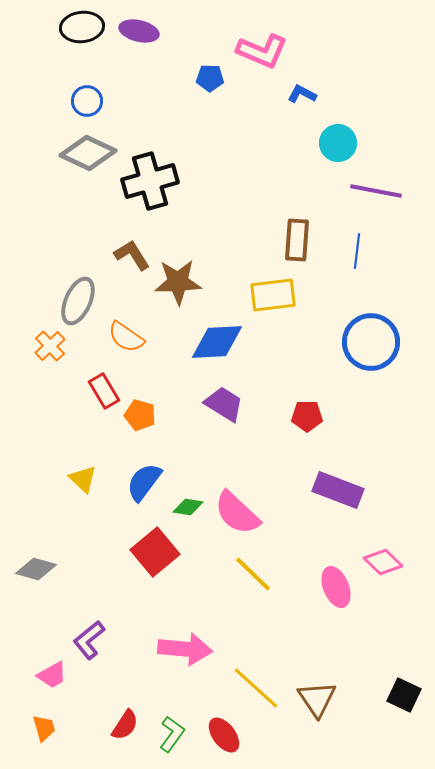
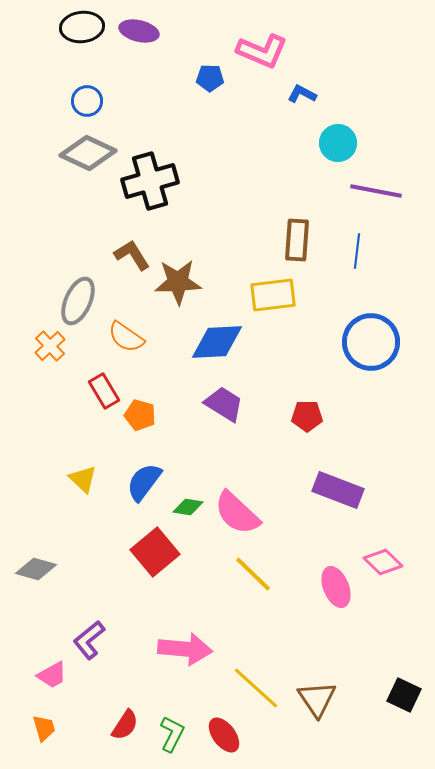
green L-shape at (172, 734): rotated 9 degrees counterclockwise
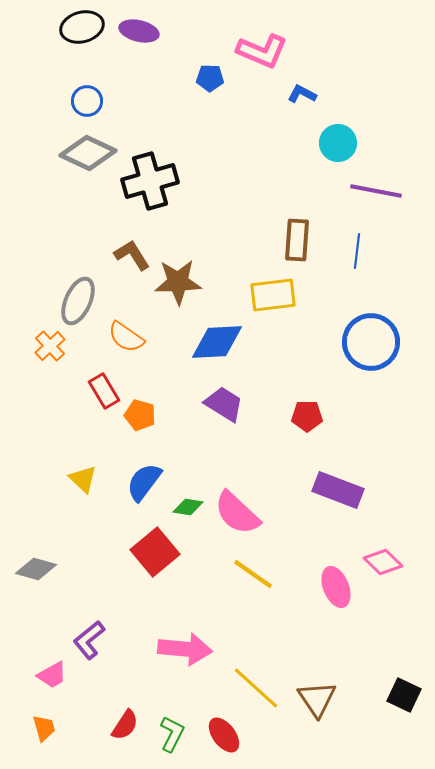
black ellipse at (82, 27): rotated 9 degrees counterclockwise
yellow line at (253, 574): rotated 9 degrees counterclockwise
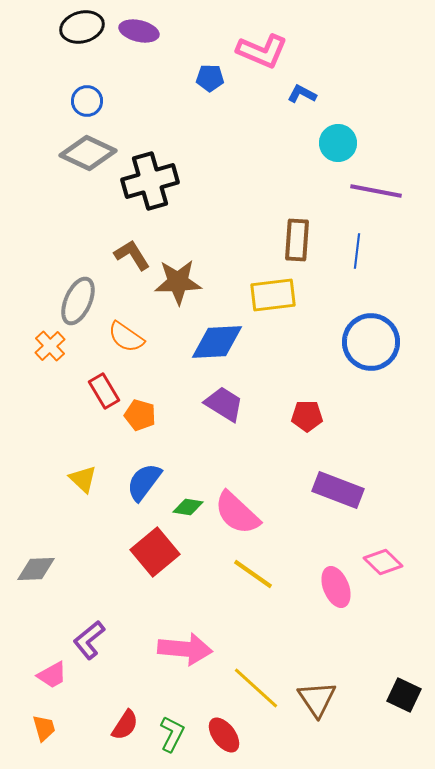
gray diamond at (36, 569): rotated 18 degrees counterclockwise
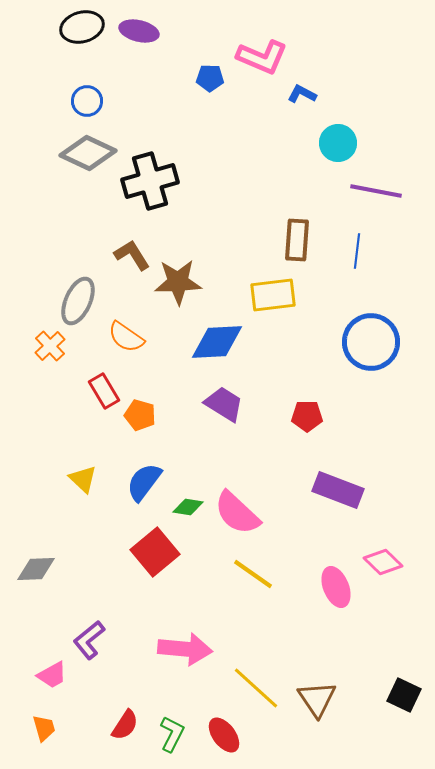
pink L-shape at (262, 51): moved 6 px down
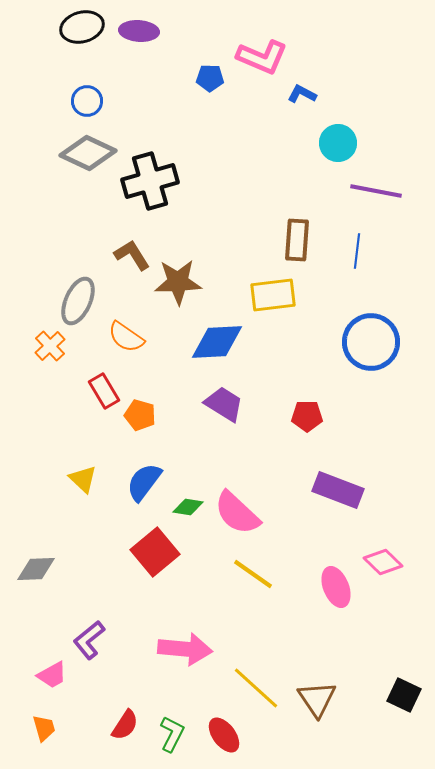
purple ellipse at (139, 31): rotated 9 degrees counterclockwise
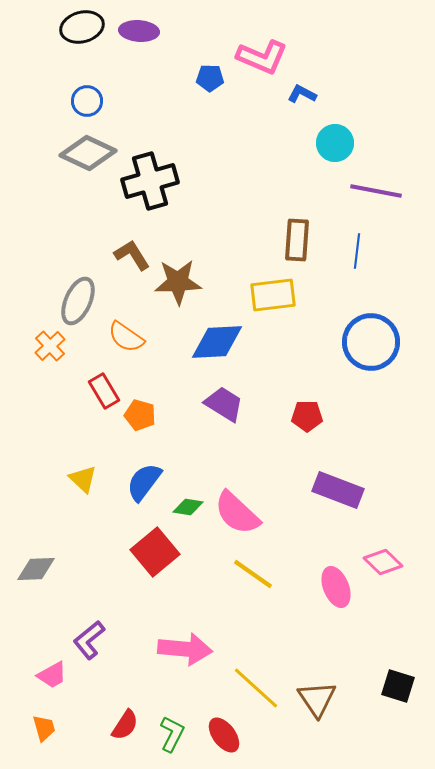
cyan circle at (338, 143): moved 3 px left
black square at (404, 695): moved 6 px left, 9 px up; rotated 8 degrees counterclockwise
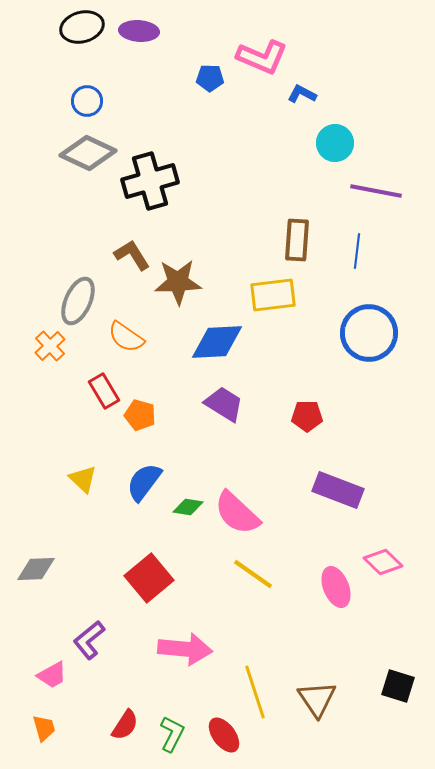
blue circle at (371, 342): moved 2 px left, 9 px up
red square at (155, 552): moved 6 px left, 26 px down
yellow line at (256, 688): moved 1 px left, 4 px down; rotated 30 degrees clockwise
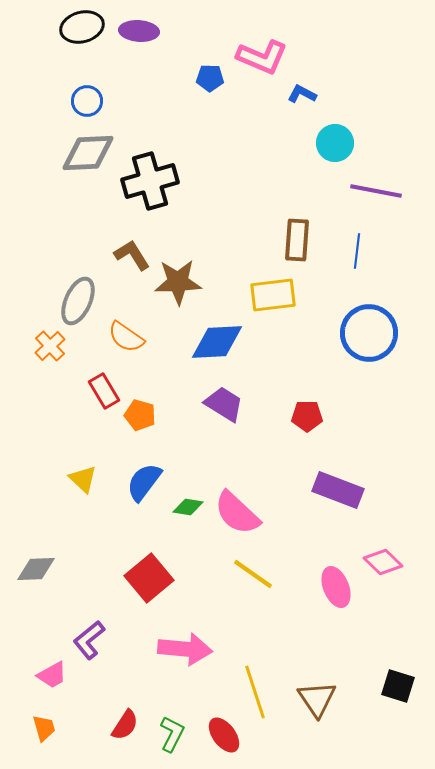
gray diamond at (88, 153): rotated 28 degrees counterclockwise
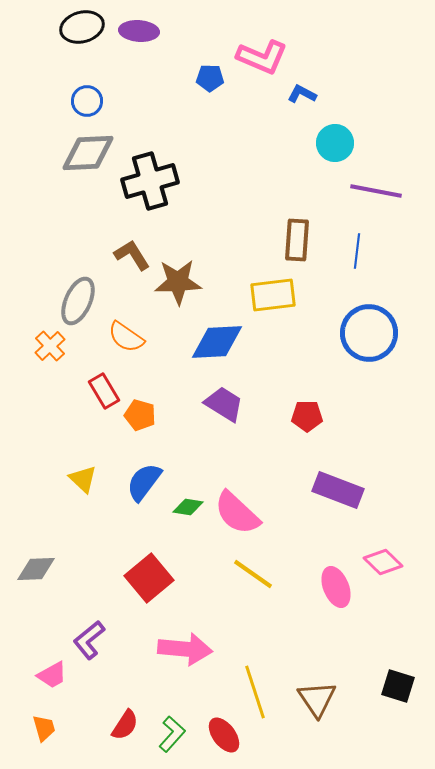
green L-shape at (172, 734): rotated 15 degrees clockwise
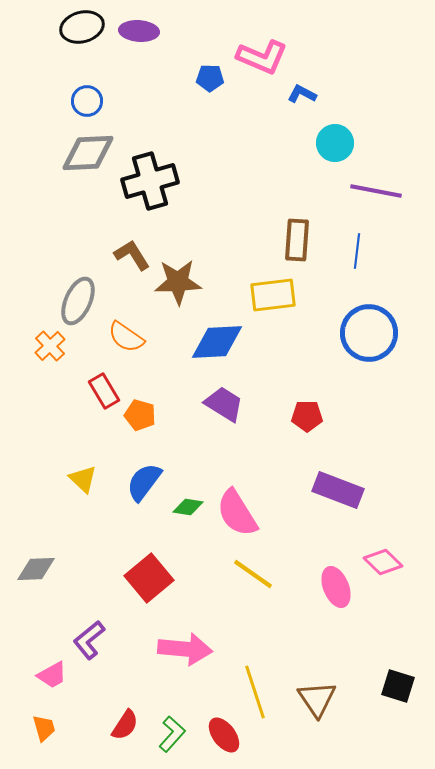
pink semicircle at (237, 513): rotated 15 degrees clockwise
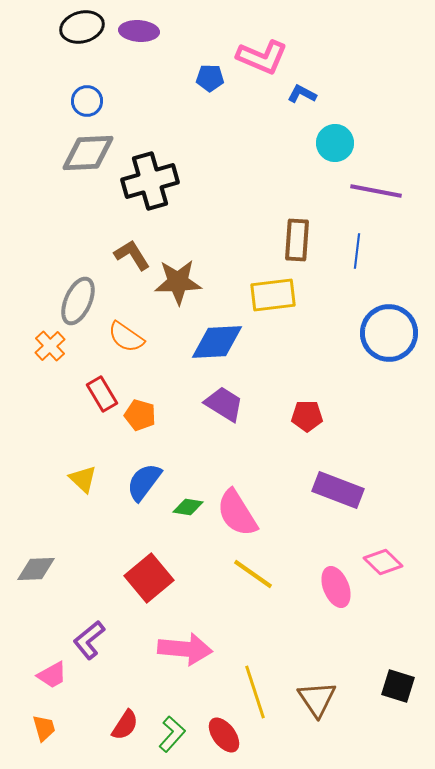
blue circle at (369, 333): moved 20 px right
red rectangle at (104, 391): moved 2 px left, 3 px down
